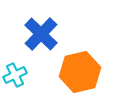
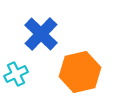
cyan cross: moved 1 px right, 1 px up
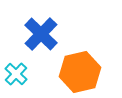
cyan cross: rotated 20 degrees counterclockwise
